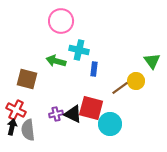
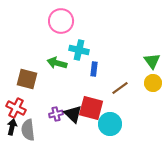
green arrow: moved 1 px right, 2 px down
yellow circle: moved 17 px right, 2 px down
red cross: moved 2 px up
black triangle: rotated 18 degrees clockwise
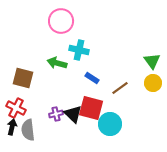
blue rectangle: moved 2 px left, 9 px down; rotated 64 degrees counterclockwise
brown square: moved 4 px left, 1 px up
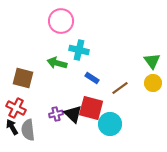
black arrow: rotated 42 degrees counterclockwise
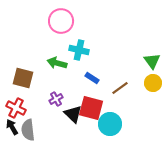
purple cross: moved 15 px up; rotated 16 degrees counterclockwise
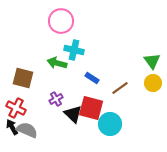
cyan cross: moved 5 px left
gray semicircle: moved 1 px left; rotated 120 degrees clockwise
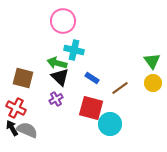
pink circle: moved 2 px right
black triangle: moved 13 px left, 37 px up
black arrow: moved 1 px down
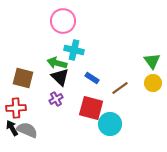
red cross: rotated 30 degrees counterclockwise
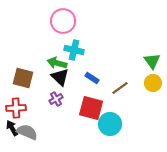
gray semicircle: moved 2 px down
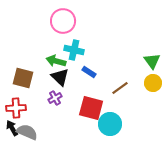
green arrow: moved 1 px left, 2 px up
blue rectangle: moved 3 px left, 6 px up
purple cross: moved 1 px left, 1 px up
